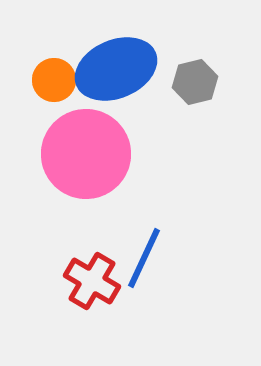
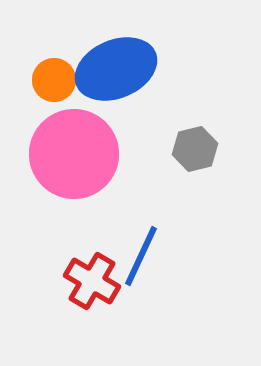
gray hexagon: moved 67 px down
pink circle: moved 12 px left
blue line: moved 3 px left, 2 px up
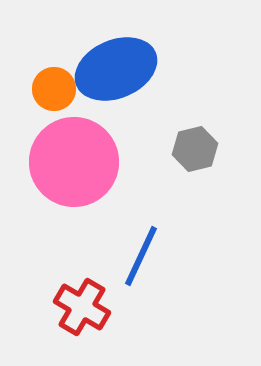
orange circle: moved 9 px down
pink circle: moved 8 px down
red cross: moved 10 px left, 26 px down
